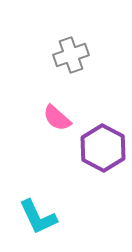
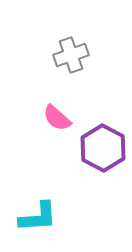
cyan L-shape: rotated 69 degrees counterclockwise
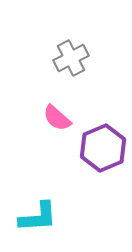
gray cross: moved 3 px down; rotated 8 degrees counterclockwise
purple hexagon: rotated 9 degrees clockwise
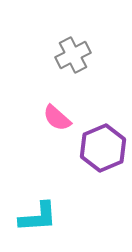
gray cross: moved 2 px right, 3 px up
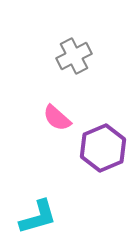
gray cross: moved 1 px right, 1 px down
cyan L-shape: rotated 12 degrees counterclockwise
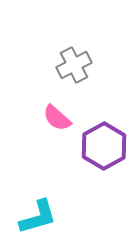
gray cross: moved 9 px down
purple hexagon: moved 1 px right, 2 px up; rotated 6 degrees counterclockwise
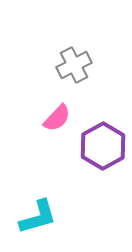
pink semicircle: rotated 88 degrees counterclockwise
purple hexagon: moved 1 px left
